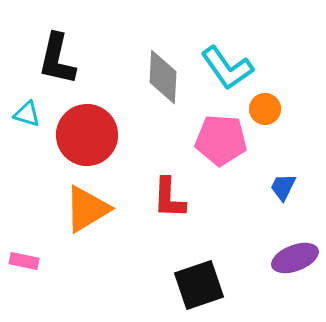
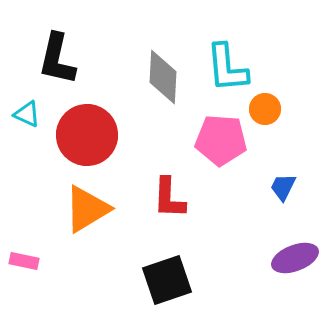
cyan L-shape: rotated 30 degrees clockwise
cyan triangle: rotated 8 degrees clockwise
black square: moved 32 px left, 5 px up
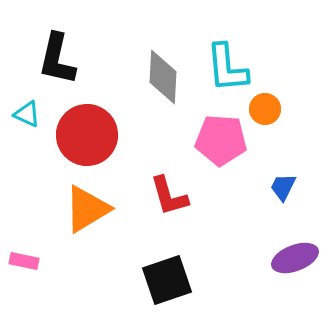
red L-shape: moved 2 px up; rotated 18 degrees counterclockwise
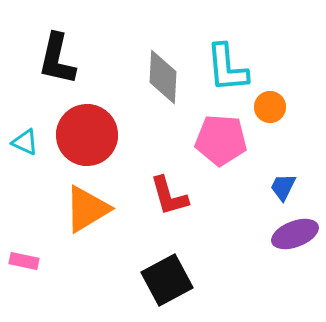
orange circle: moved 5 px right, 2 px up
cyan triangle: moved 2 px left, 28 px down
purple ellipse: moved 24 px up
black square: rotated 9 degrees counterclockwise
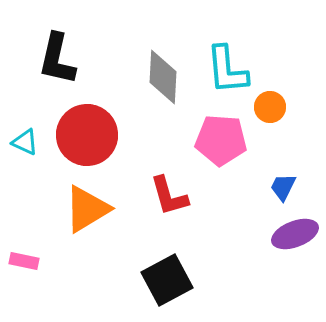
cyan L-shape: moved 2 px down
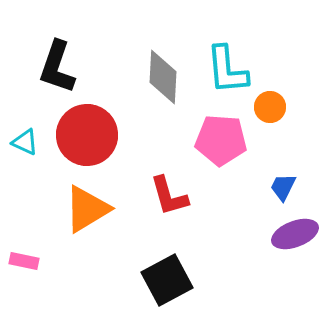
black L-shape: moved 8 px down; rotated 6 degrees clockwise
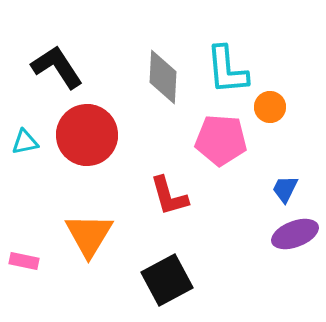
black L-shape: rotated 128 degrees clockwise
cyan triangle: rotated 36 degrees counterclockwise
blue trapezoid: moved 2 px right, 2 px down
orange triangle: moved 2 px right, 26 px down; rotated 28 degrees counterclockwise
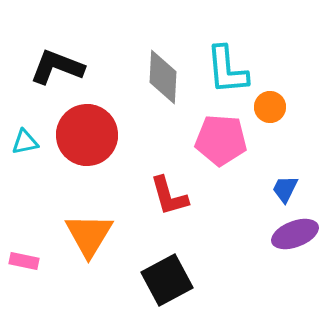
black L-shape: rotated 36 degrees counterclockwise
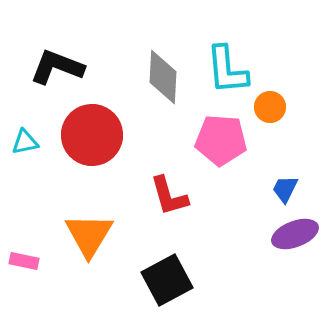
red circle: moved 5 px right
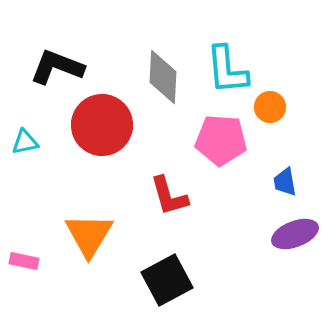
red circle: moved 10 px right, 10 px up
blue trapezoid: moved 7 px up; rotated 36 degrees counterclockwise
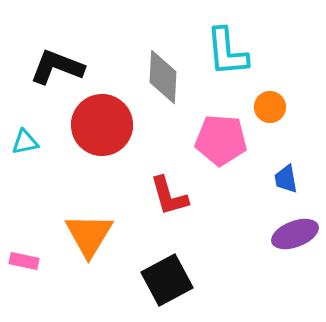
cyan L-shape: moved 18 px up
blue trapezoid: moved 1 px right, 3 px up
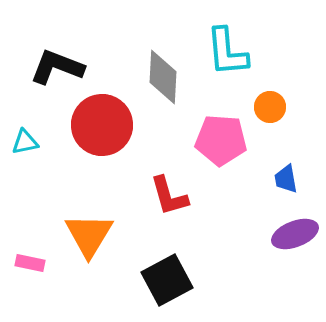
pink rectangle: moved 6 px right, 2 px down
